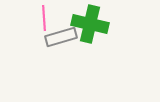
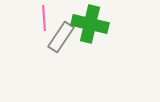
gray rectangle: rotated 40 degrees counterclockwise
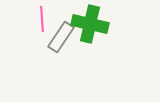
pink line: moved 2 px left, 1 px down
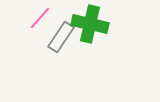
pink line: moved 2 px left, 1 px up; rotated 45 degrees clockwise
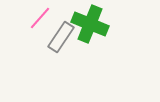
green cross: rotated 9 degrees clockwise
